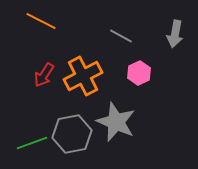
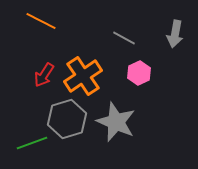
gray line: moved 3 px right, 2 px down
orange cross: rotated 6 degrees counterclockwise
gray hexagon: moved 5 px left, 15 px up; rotated 6 degrees counterclockwise
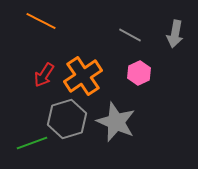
gray line: moved 6 px right, 3 px up
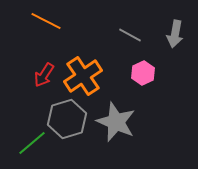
orange line: moved 5 px right
pink hexagon: moved 4 px right
green line: rotated 20 degrees counterclockwise
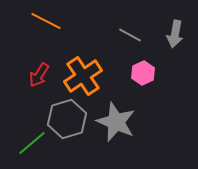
red arrow: moved 5 px left
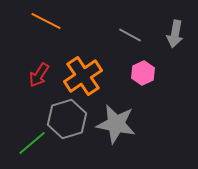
gray star: moved 2 px down; rotated 12 degrees counterclockwise
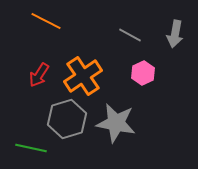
gray star: moved 1 px up
green line: moved 1 px left, 5 px down; rotated 52 degrees clockwise
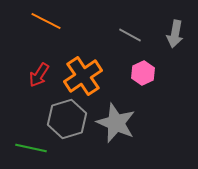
gray star: rotated 12 degrees clockwise
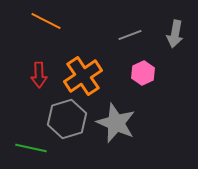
gray line: rotated 50 degrees counterclockwise
red arrow: rotated 35 degrees counterclockwise
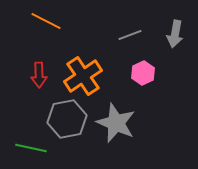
gray hexagon: rotated 6 degrees clockwise
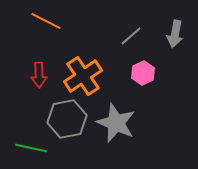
gray line: moved 1 px right, 1 px down; rotated 20 degrees counterclockwise
